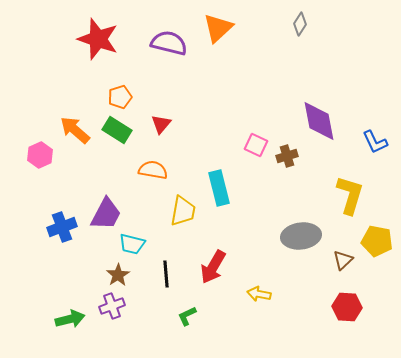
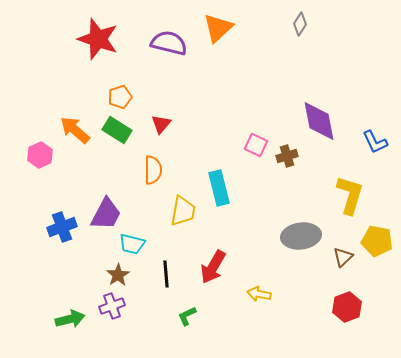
orange semicircle: rotated 80 degrees clockwise
brown triangle: moved 3 px up
red hexagon: rotated 24 degrees counterclockwise
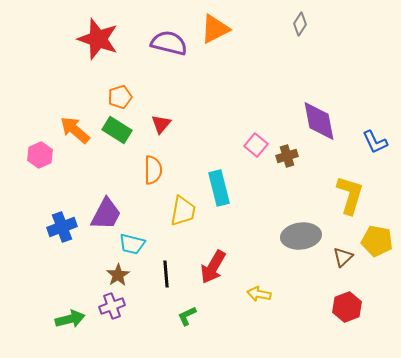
orange triangle: moved 3 px left, 1 px down; rotated 16 degrees clockwise
pink square: rotated 15 degrees clockwise
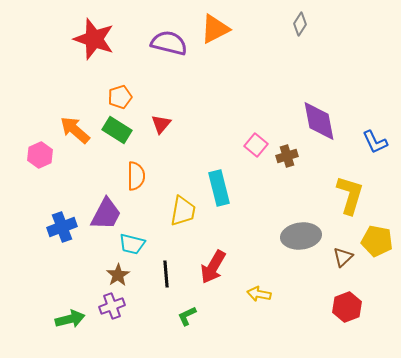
red star: moved 4 px left
orange semicircle: moved 17 px left, 6 px down
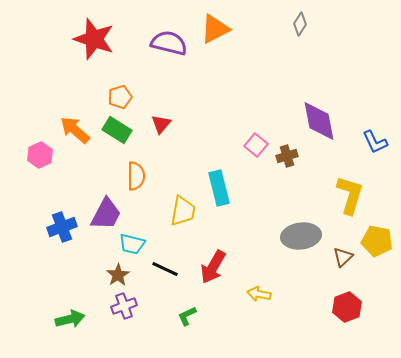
black line: moved 1 px left, 5 px up; rotated 60 degrees counterclockwise
purple cross: moved 12 px right
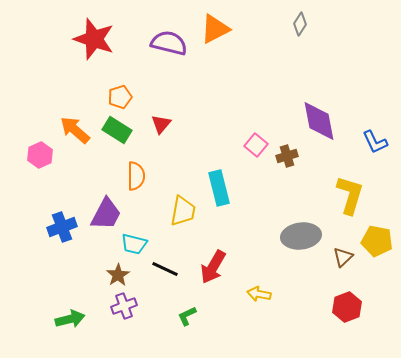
cyan trapezoid: moved 2 px right
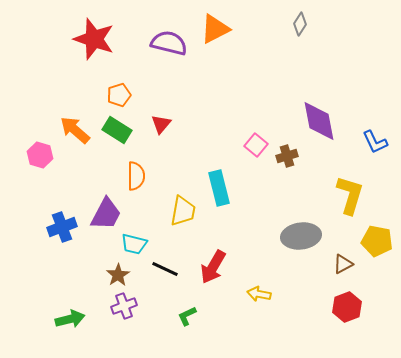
orange pentagon: moved 1 px left, 2 px up
pink hexagon: rotated 20 degrees counterclockwise
brown triangle: moved 7 px down; rotated 15 degrees clockwise
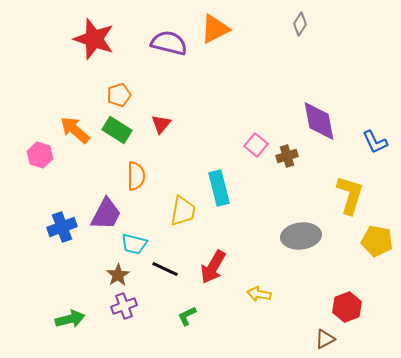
brown triangle: moved 18 px left, 75 px down
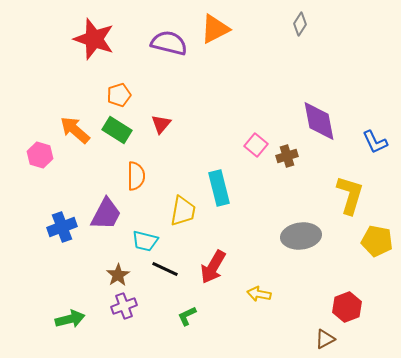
cyan trapezoid: moved 11 px right, 3 px up
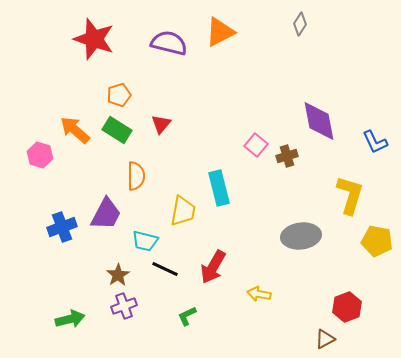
orange triangle: moved 5 px right, 3 px down
